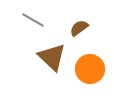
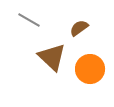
gray line: moved 4 px left
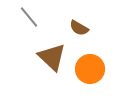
gray line: moved 3 px up; rotated 20 degrees clockwise
brown semicircle: rotated 114 degrees counterclockwise
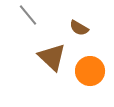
gray line: moved 1 px left, 2 px up
orange circle: moved 2 px down
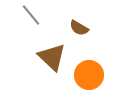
gray line: moved 3 px right
orange circle: moved 1 px left, 4 px down
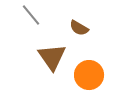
brown triangle: rotated 12 degrees clockwise
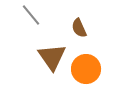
brown semicircle: rotated 36 degrees clockwise
orange circle: moved 3 px left, 6 px up
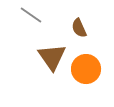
gray line: rotated 15 degrees counterclockwise
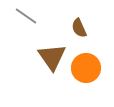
gray line: moved 5 px left, 1 px down
orange circle: moved 1 px up
